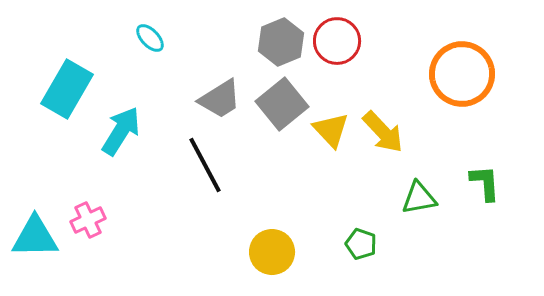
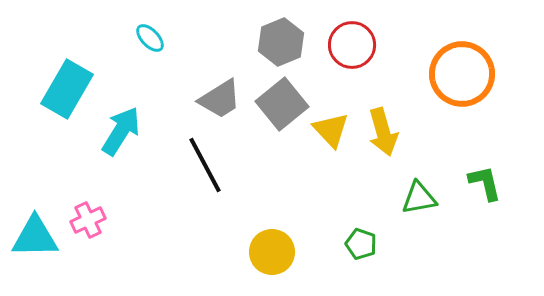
red circle: moved 15 px right, 4 px down
yellow arrow: rotated 27 degrees clockwise
green L-shape: rotated 9 degrees counterclockwise
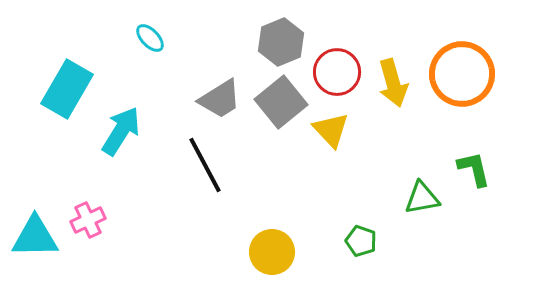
red circle: moved 15 px left, 27 px down
gray square: moved 1 px left, 2 px up
yellow arrow: moved 10 px right, 49 px up
green L-shape: moved 11 px left, 14 px up
green triangle: moved 3 px right
green pentagon: moved 3 px up
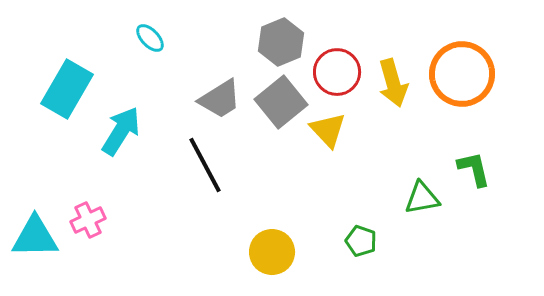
yellow triangle: moved 3 px left
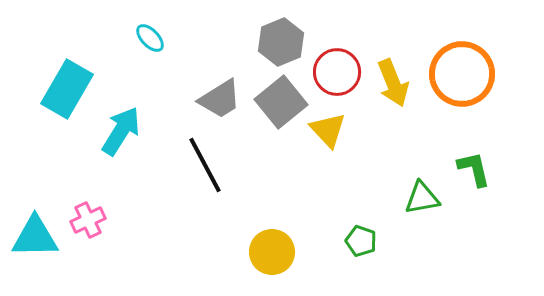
yellow arrow: rotated 6 degrees counterclockwise
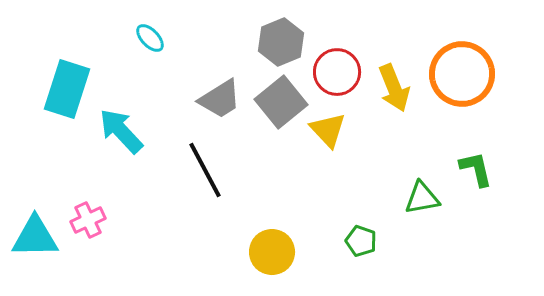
yellow arrow: moved 1 px right, 5 px down
cyan rectangle: rotated 12 degrees counterclockwise
cyan arrow: rotated 75 degrees counterclockwise
black line: moved 5 px down
green L-shape: moved 2 px right
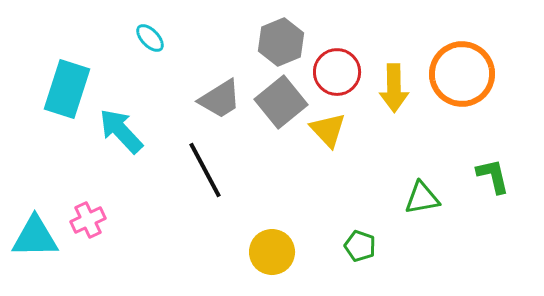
yellow arrow: rotated 21 degrees clockwise
green L-shape: moved 17 px right, 7 px down
green pentagon: moved 1 px left, 5 px down
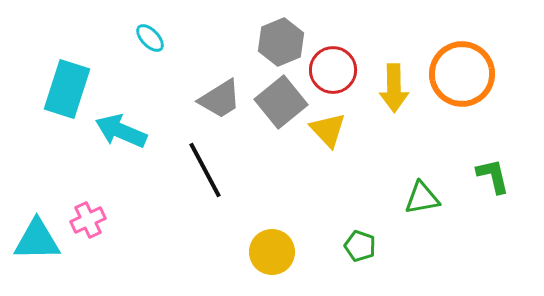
red circle: moved 4 px left, 2 px up
cyan arrow: rotated 24 degrees counterclockwise
cyan triangle: moved 2 px right, 3 px down
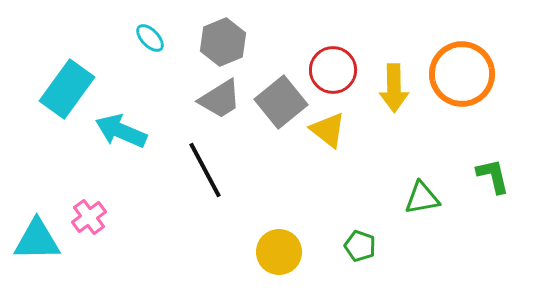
gray hexagon: moved 58 px left
cyan rectangle: rotated 18 degrees clockwise
yellow triangle: rotated 9 degrees counterclockwise
pink cross: moved 1 px right, 3 px up; rotated 12 degrees counterclockwise
yellow circle: moved 7 px right
